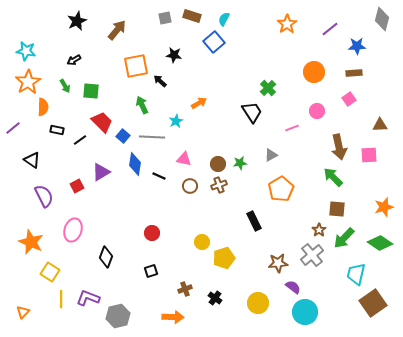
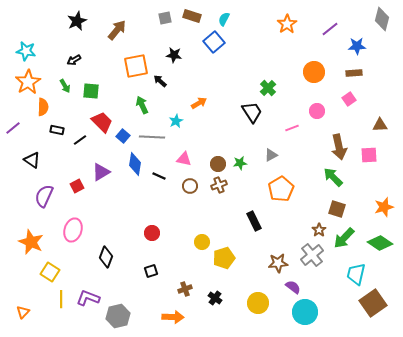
purple semicircle at (44, 196): rotated 130 degrees counterclockwise
brown square at (337, 209): rotated 12 degrees clockwise
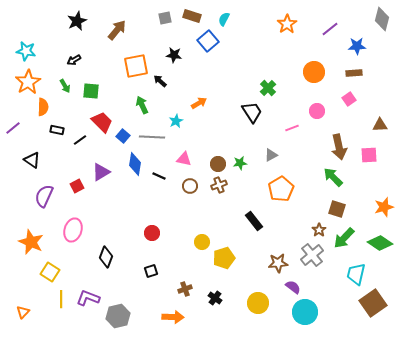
blue square at (214, 42): moved 6 px left, 1 px up
black rectangle at (254, 221): rotated 12 degrees counterclockwise
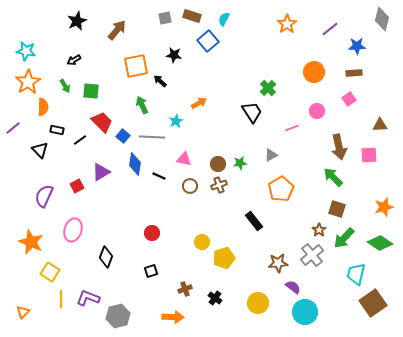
black triangle at (32, 160): moved 8 px right, 10 px up; rotated 12 degrees clockwise
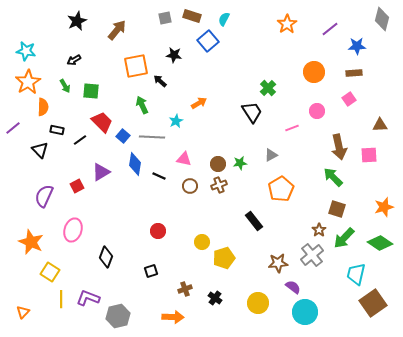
red circle at (152, 233): moved 6 px right, 2 px up
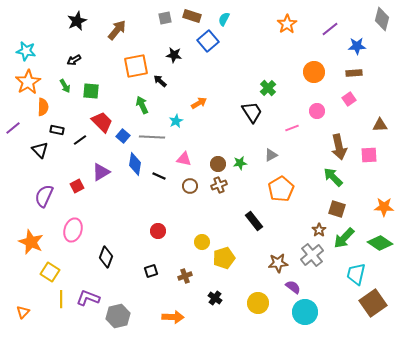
orange star at (384, 207): rotated 18 degrees clockwise
brown cross at (185, 289): moved 13 px up
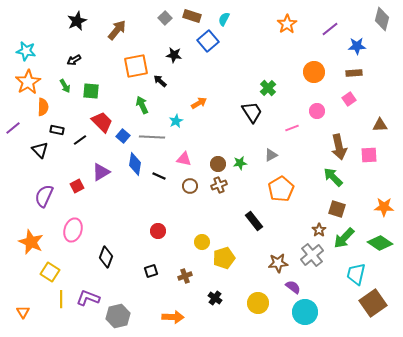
gray square at (165, 18): rotated 32 degrees counterclockwise
orange triangle at (23, 312): rotated 16 degrees counterclockwise
